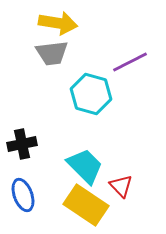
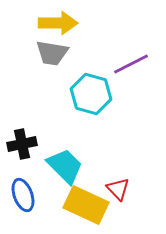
yellow arrow: rotated 9 degrees counterclockwise
gray trapezoid: rotated 16 degrees clockwise
purple line: moved 1 px right, 2 px down
cyan trapezoid: moved 20 px left
red triangle: moved 3 px left, 3 px down
yellow rectangle: rotated 9 degrees counterclockwise
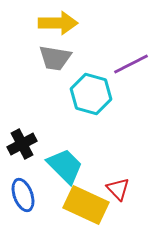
gray trapezoid: moved 3 px right, 5 px down
black cross: rotated 16 degrees counterclockwise
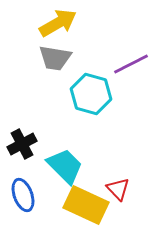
yellow arrow: rotated 30 degrees counterclockwise
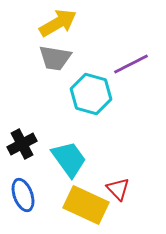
cyan trapezoid: moved 4 px right, 7 px up; rotated 9 degrees clockwise
